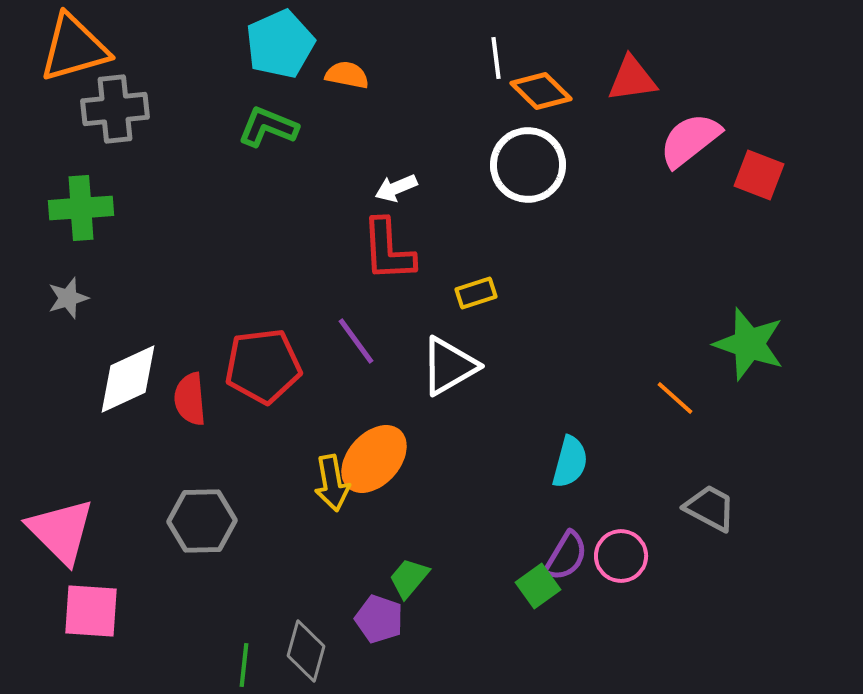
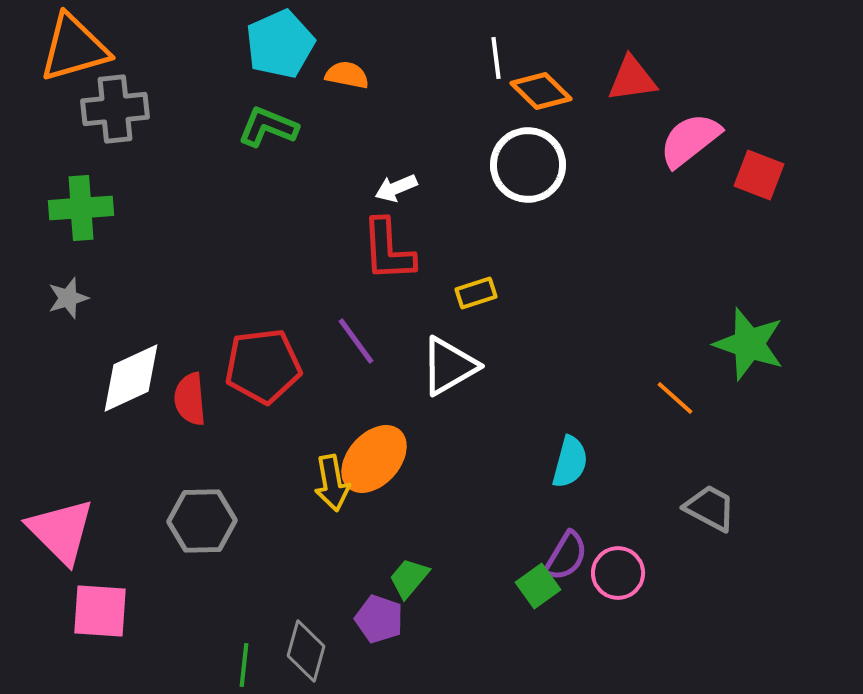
white diamond: moved 3 px right, 1 px up
pink circle: moved 3 px left, 17 px down
pink square: moved 9 px right
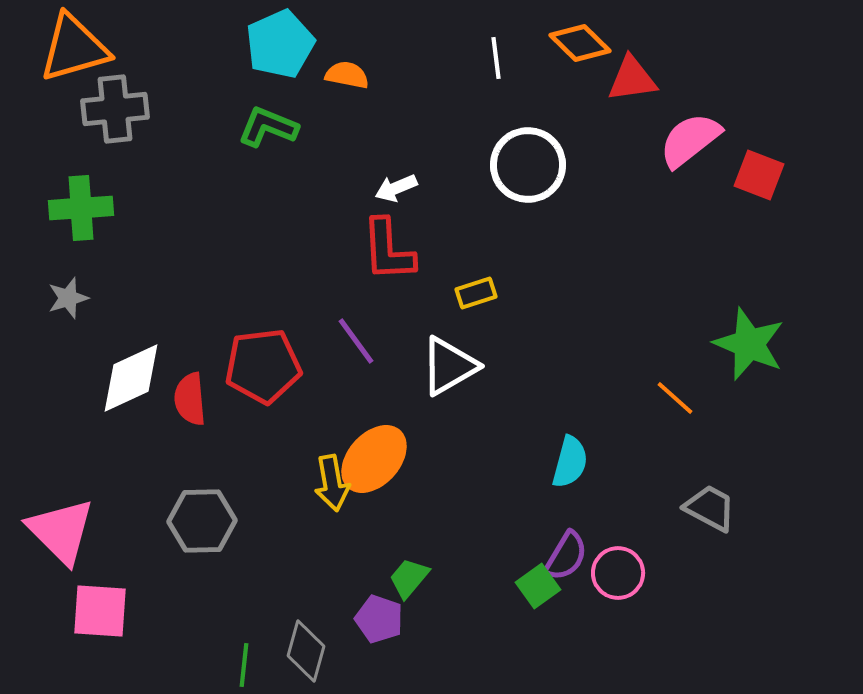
orange diamond: moved 39 px right, 48 px up
green star: rotated 4 degrees clockwise
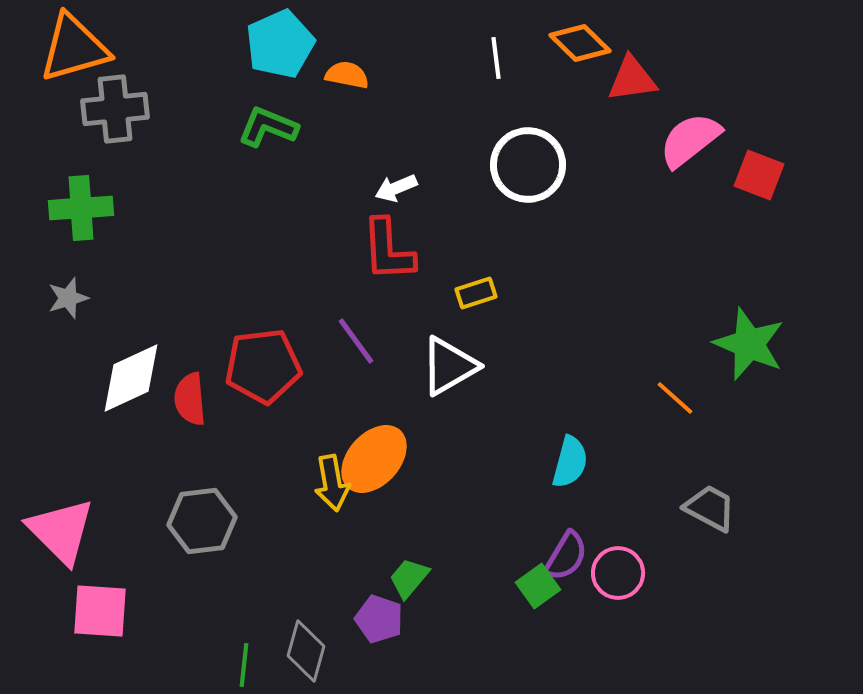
gray hexagon: rotated 6 degrees counterclockwise
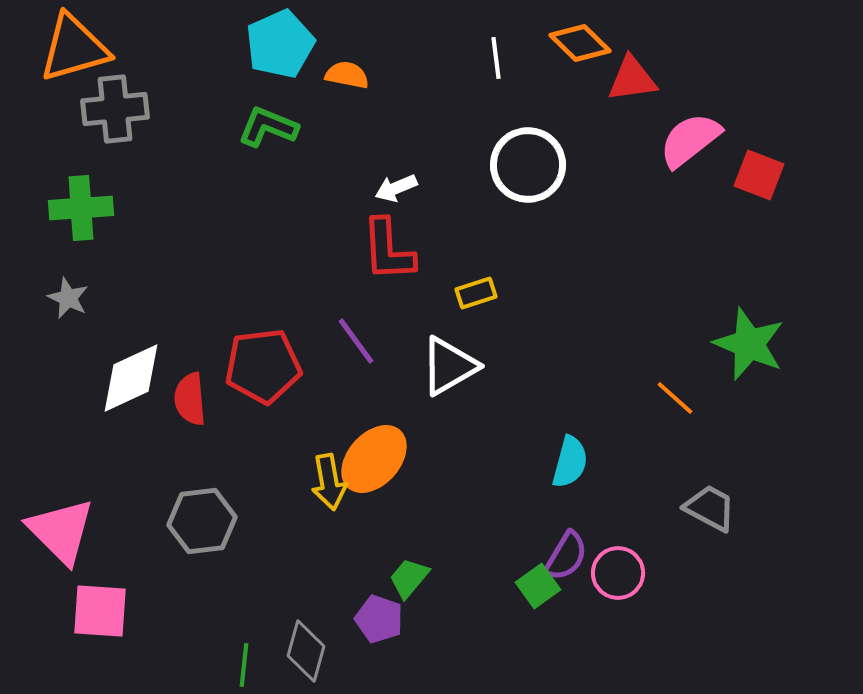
gray star: rotated 30 degrees counterclockwise
yellow arrow: moved 3 px left, 1 px up
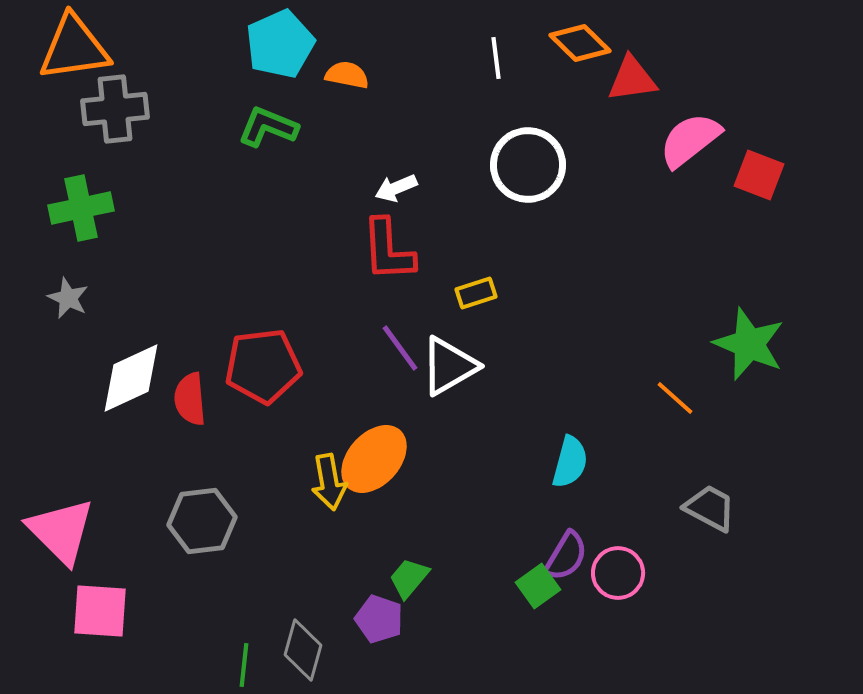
orange triangle: rotated 8 degrees clockwise
green cross: rotated 8 degrees counterclockwise
purple line: moved 44 px right, 7 px down
gray diamond: moved 3 px left, 1 px up
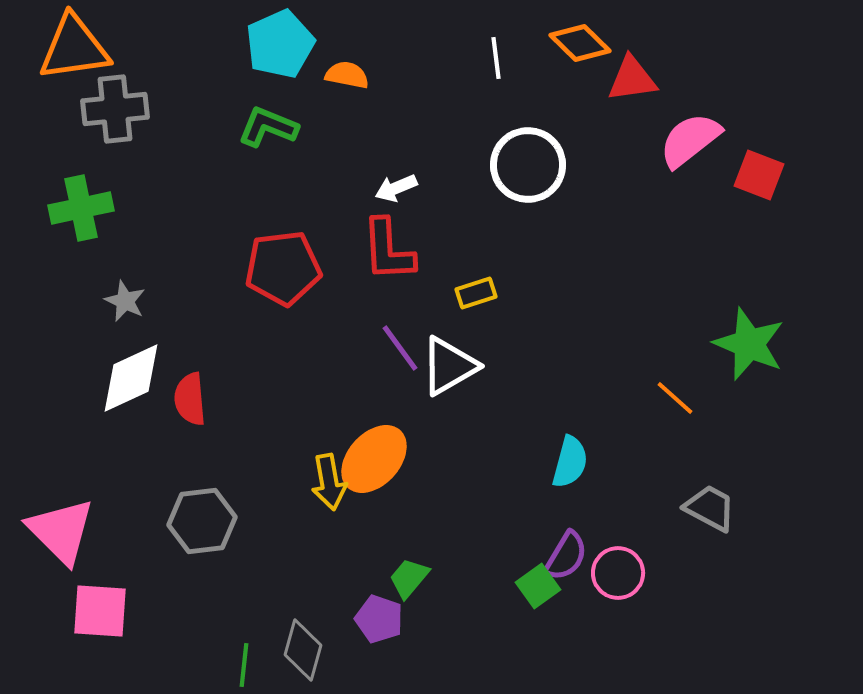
gray star: moved 57 px right, 3 px down
red pentagon: moved 20 px right, 98 px up
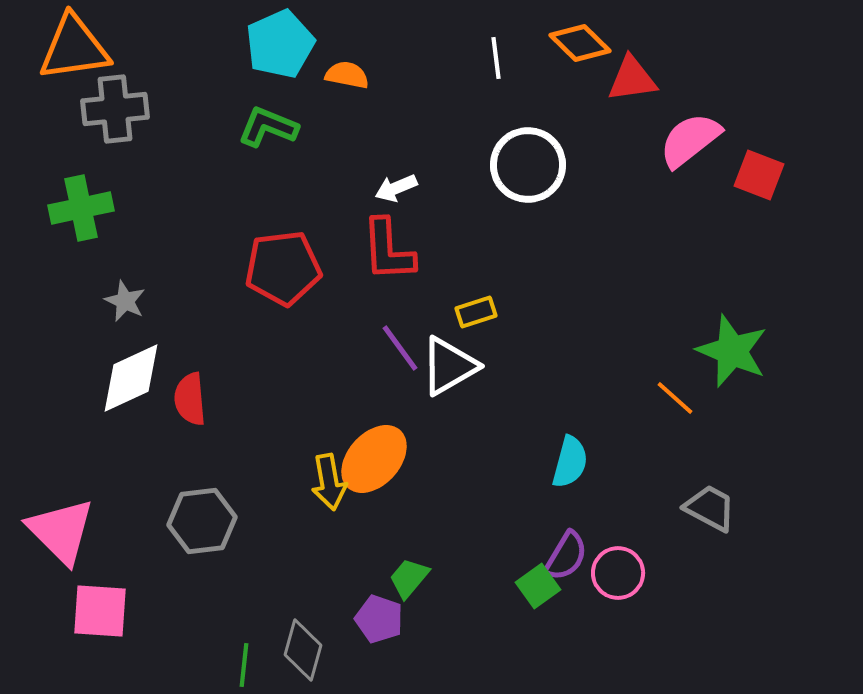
yellow rectangle: moved 19 px down
green star: moved 17 px left, 7 px down
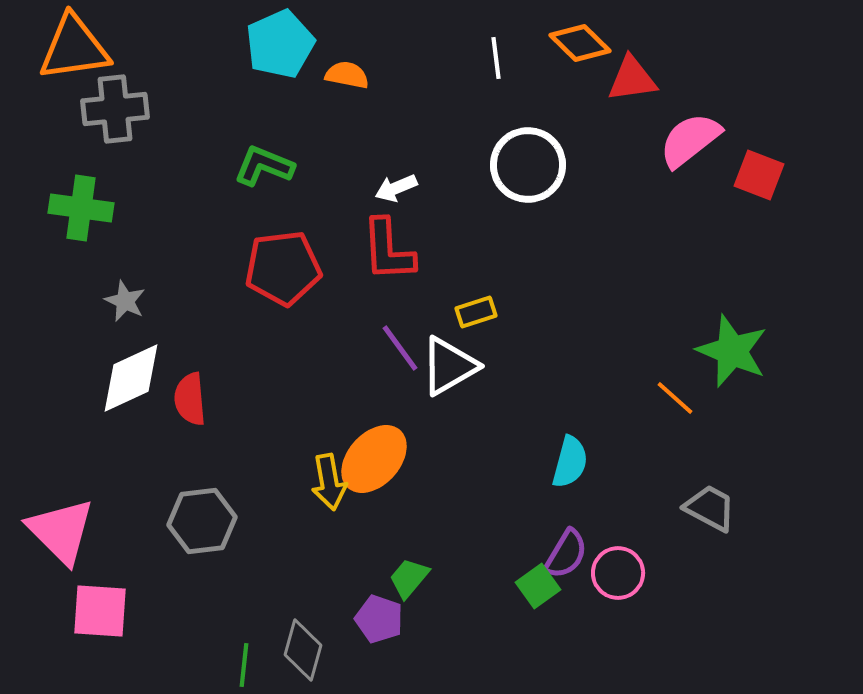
green L-shape: moved 4 px left, 39 px down
green cross: rotated 20 degrees clockwise
purple semicircle: moved 2 px up
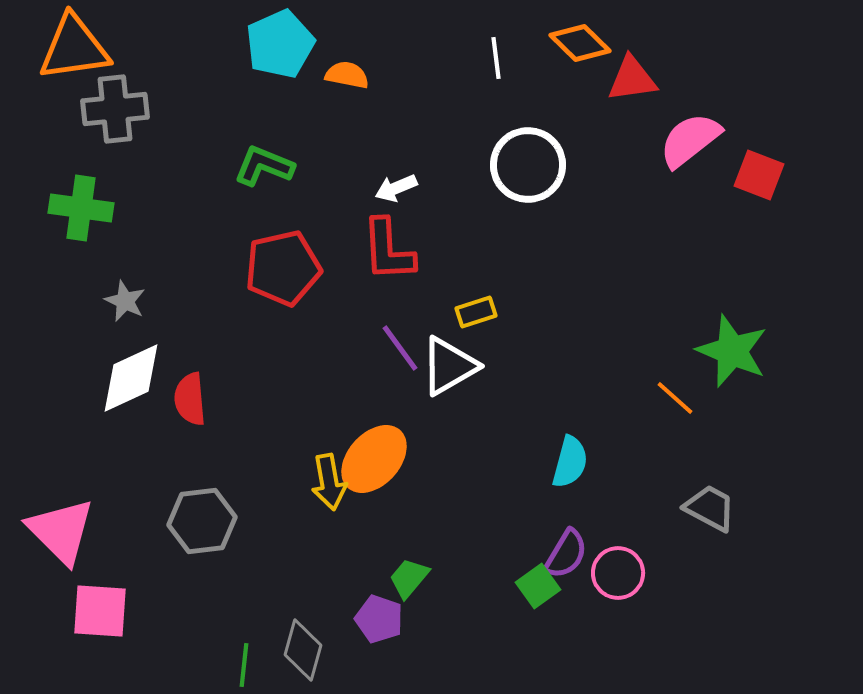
red pentagon: rotated 6 degrees counterclockwise
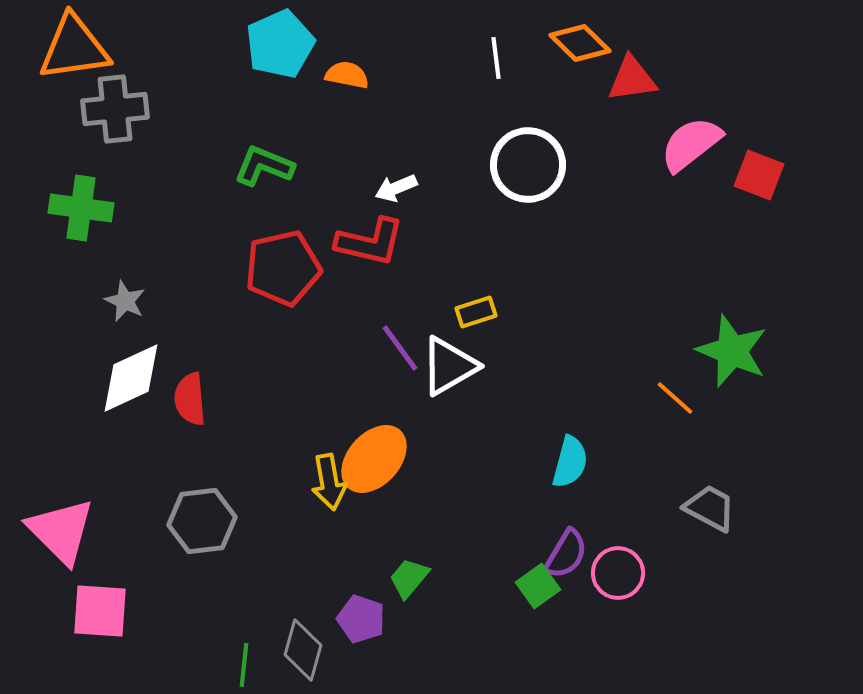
pink semicircle: moved 1 px right, 4 px down
red L-shape: moved 18 px left, 8 px up; rotated 74 degrees counterclockwise
purple pentagon: moved 18 px left
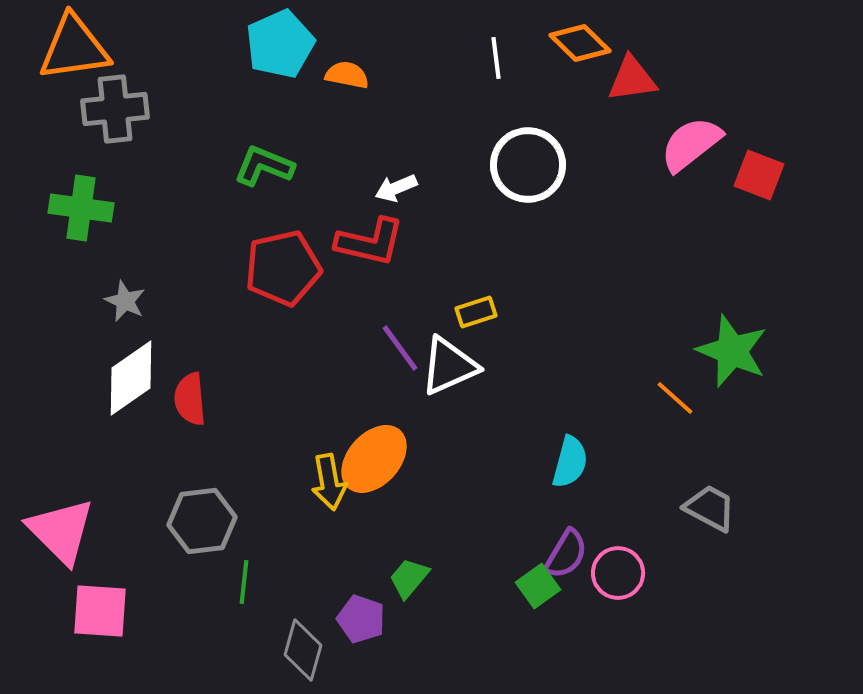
white triangle: rotated 6 degrees clockwise
white diamond: rotated 10 degrees counterclockwise
green line: moved 83 px up
